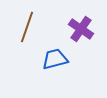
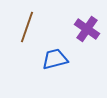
purple cross: moved 6 px right
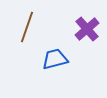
purple cross: rotated 15 degrees clockwise
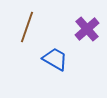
blue trapezoid: rotated 44 degrees clockwise
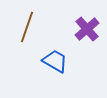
blue trapezoid: moved 2 px down
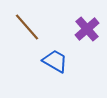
brown line: rotated 60 degrees counterclockwise
